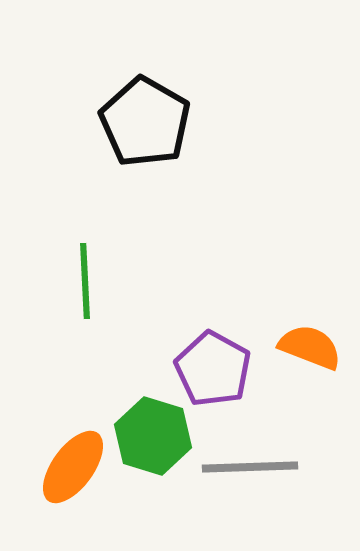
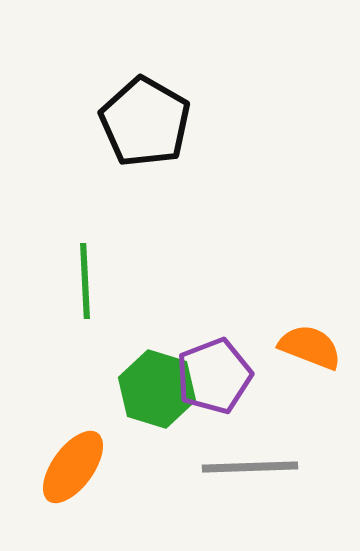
purple pentagon: moved 1 px right, 7 px down; rotated 22 degrees clockwise
green hexagon: moved 4 px right, 47 px up
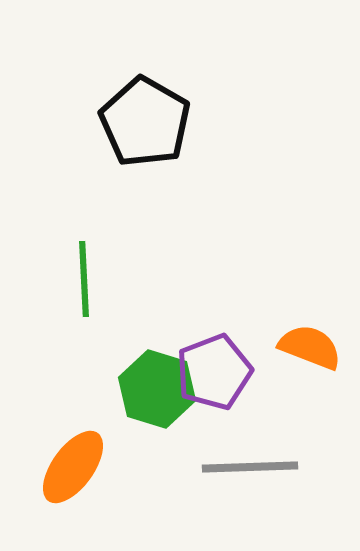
green line: moved 1 px left, 2 px up
purple pentagon: moved 4 px up
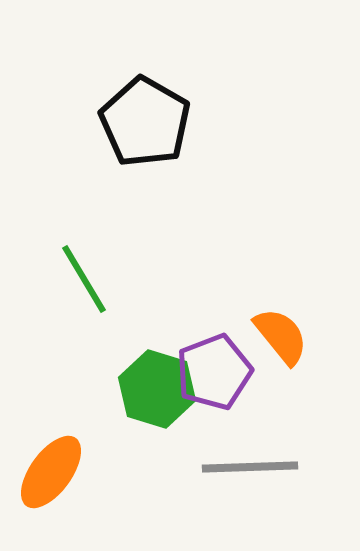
green line: rotated 28 degrees counterclockwise
orange semicircle: moved 29 px left, 11 px up; rotated 30 degrees clockwise
orange ellipse: moved 22 px left, 5 px down
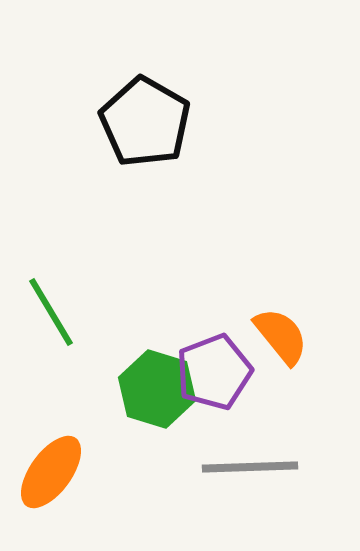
green line: moved 33 px left, 33 px down
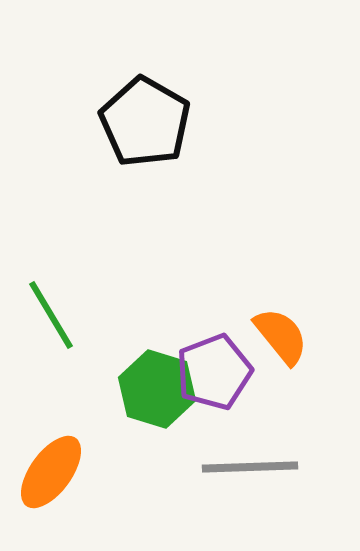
green line: moved 3 px down
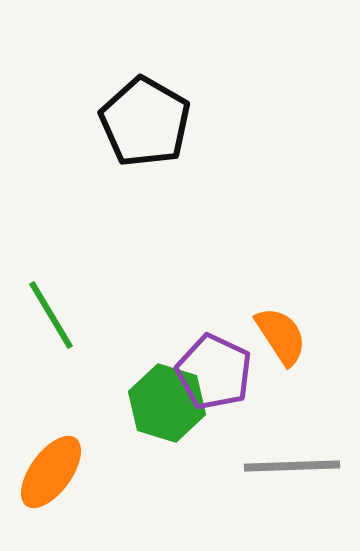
orange semicircle: rotated 6 degrees clockwise
purple pentagon: rotated 26 degrees counterclockwise
green hexagon: moved 10 px right, 14 px down
gray line: moved 42 px right, 1 px up
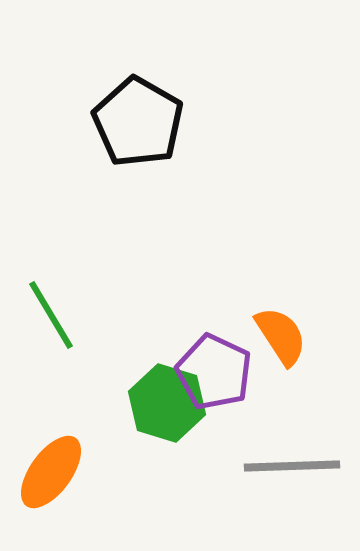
black pentagon: moved 7 px left
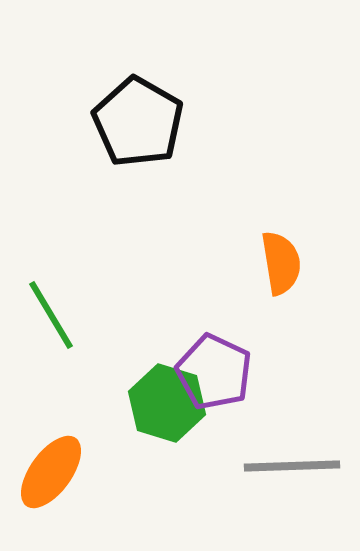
orange semicircle: moved 73 px up; rotated 24 degrees clockwise
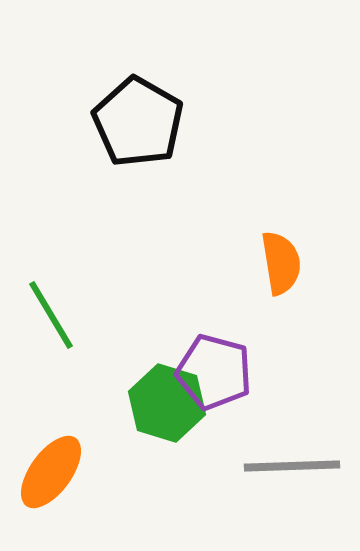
purple pentagon: rotated 10 degrees counterclockwise
